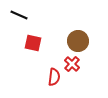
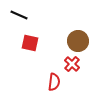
red square: moved 3 px left
red semicircle: moved 5 px down
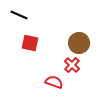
brown circle: moved 1 px right, 2 px down
red cross: moved 1 px down
red semicircle: rotated 78 degrees counterclockwise
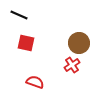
red square: moved 4 px left
red cross: rotated 14 degrees clockwise
red semicircle: moved 19 px left
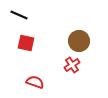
brown circle: moved 2 px up
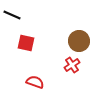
black line: moved 7 px left
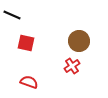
red cross: moved 1 px down
red semicircle: moved 6 px left
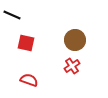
brown circle: moved 4 px left, 1 px up
red semicircle: moved 2 px up
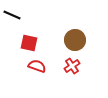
red square: moved 3 px right
red semicircle: moved 8 px right, 14 px up
